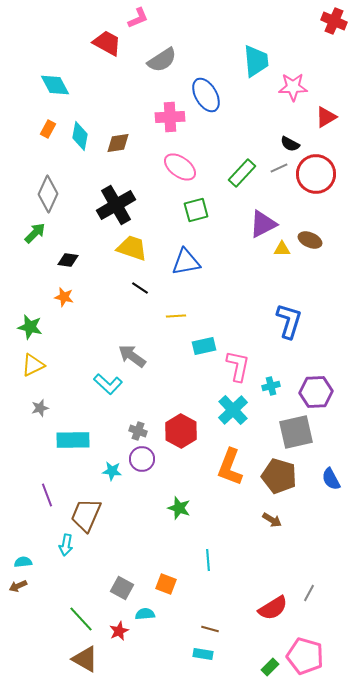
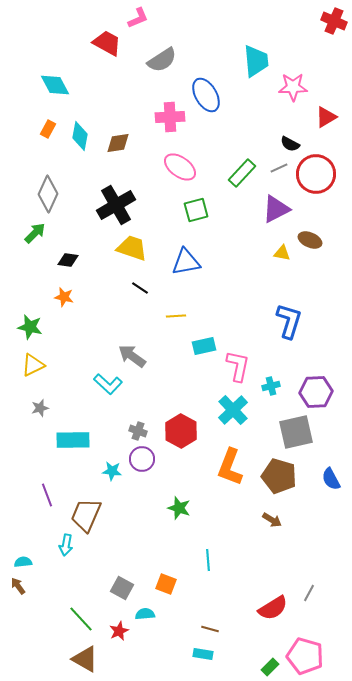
purple triangle at (263, 224): moved 13 px right, 15 px up
yellow triangle at (282, 249): moved 4 px down; rotated 12 degrees clockwise
brown arrow at (18, 586): rotated 78 degrees clockwise
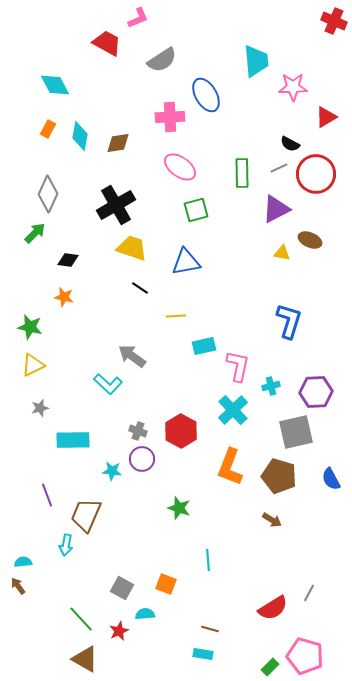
green rectangle at (242, 173): rotated 44 degrees counterclockwise
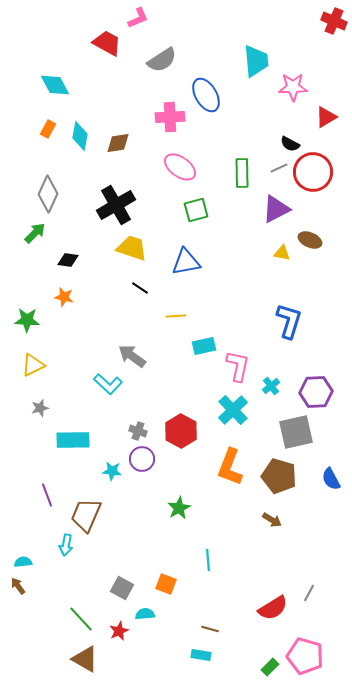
red circle at (316, 174): moved 3 px left, 2 px up
green star at (30, 327): moved 3 px left, 7 px up; rotated 10 degrees counterclockwise
cyan cross at (271, 386): rotated 24 degrees counterclockwise
green star at (179, 508): rotated 25 degrees clockwise
cyan rectangle at (203, 654): moved 2 px left, 1 px down
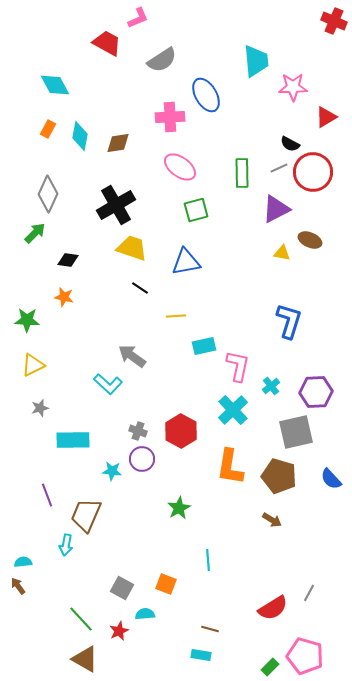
orange L-shape at (230, 467): rotated 12 degrees counterclockwise
blue semicircle at (331, 479): rotated 15 degrees counterclockwise
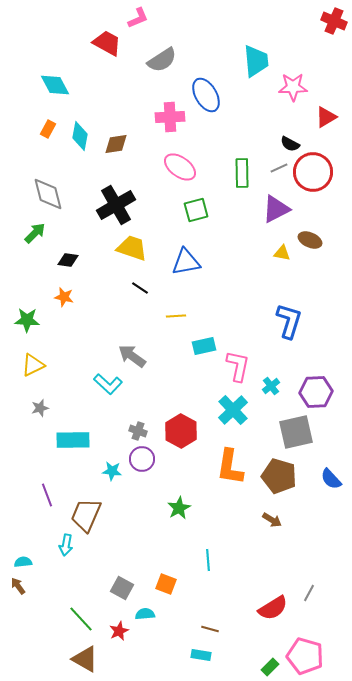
brown diamond at (118, 143): moved 2 px left, 1 px down
gray diamond at (48, 194): rotated 39 degrees counterclockwise
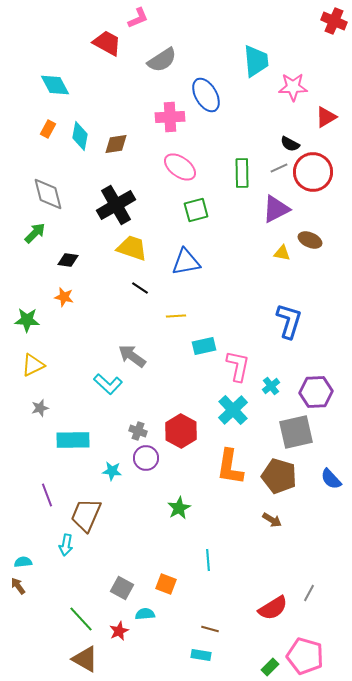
purple circle at (142, 459): moved 4 px right, 1 px up
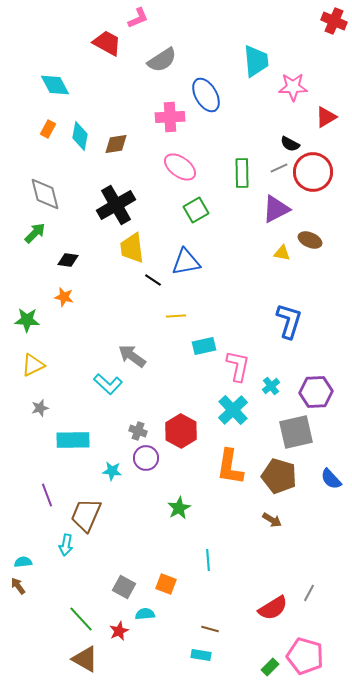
gray diamond at (48, 194): moved 3 px left
green square at (196, 210): rotated 15 degrees counterclockwise
yellow trapezoid at (132, 248): rotated 116 degrees counterclockwise
black line at (140, 288): moved 13 px right, 8 px up
gray square at (122, 588): moved 2 px right, 1 px up
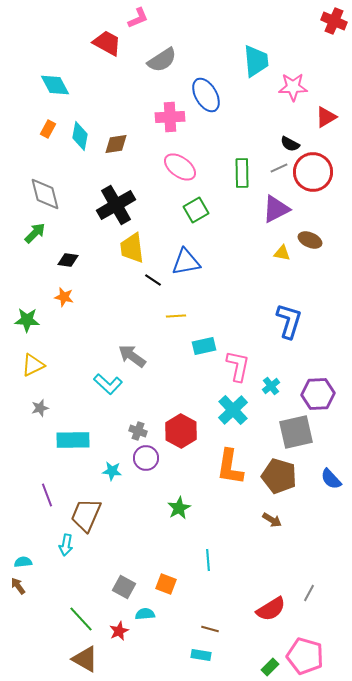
purple hexagon at (316, 392): moved 2 px right, 2 px down
red semicircle at (273, 608): moved 2 px left, 1 px down
